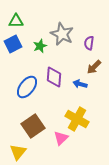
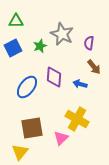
blue square: moved 4 px down
brown arrow: rotated 84 degrees counterclockwise
brown square: moved 1 px left, 2 px down; rotated 25 degrees clockwise
yellow triangle: moved 2 px right
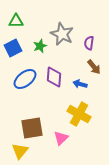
blue ellipse: moved 2 px left, 8 px up; rotated 15 degrees clockwise
yellow cross: moved 2 px right, 5 px up
yellow triangle: moved 1 px up
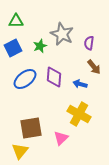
brown square: moved 1 px left
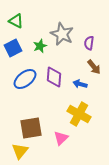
green triangle: rotated 28 degrees clockwise
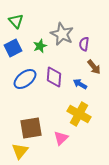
green triangle: rotated 21 degrees clockwise
purple semicircle: moved 5 px left, 1 px down
blue arrow: rotated 16 degrees clockwise
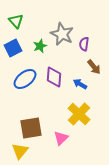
yellow cross: rotated 15 degrees clockwise
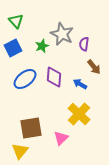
green star: moved 2 px right
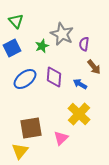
blue square: moved 1 px left
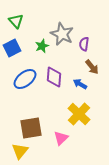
brown arrow: moved 2 px left
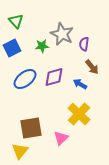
green star: rotated 16 degrees clockwise
purple diamond: rotated 70 degrees clockwise
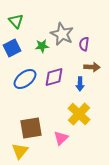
brown arrow: rotated 49 degrees counterclockwise
blue arrow: rotated 120 degrees counterclockwise
